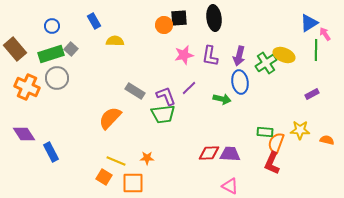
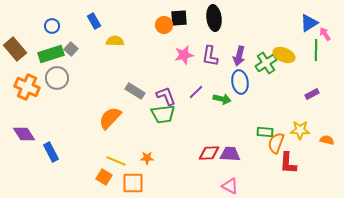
purple line at (189, 88): moved 7 px right, 4 px down
red L-shape at (272, 163): moved 16 px right; rotated 20 degrees counterclockwise
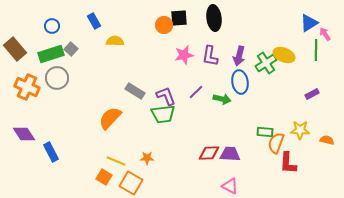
orange square at (133, 183): moved 2 px left; rotated 30 degrees clockwise
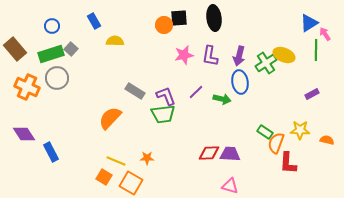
green rectangle at (265, 132): rotated 28 degrees clockwise
pink triangle at (230, 186): rotated 12 degrees counterclockwise
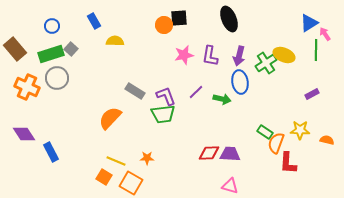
black ellipse at (214, 18): moved 15 px right, 1 px down; rotated 15 degrees counterclockwise
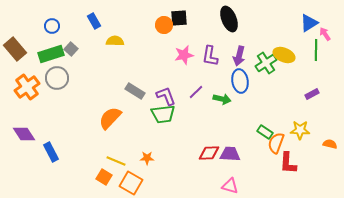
blue ellipse at (240, 82): moved 1 px up
orange cross at (27, 87): rotated 30 degrees clockwise
orange semicircle at (327, 140): moved 3 px right, 4 px down
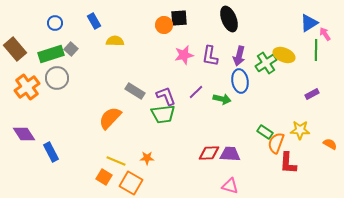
blue circle at (52, 26): moved 3 px right, 3 px up
orange semicircle at (330, 144): rotated 16 degrees clockwise
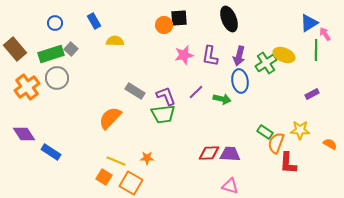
blue rectangle at (51, 152): rotated 30 degrees counterclockwise
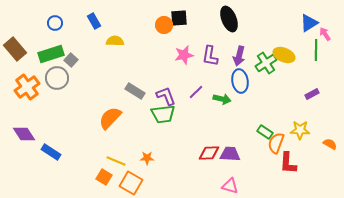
gray square at (71, 49): moved 11 px down
